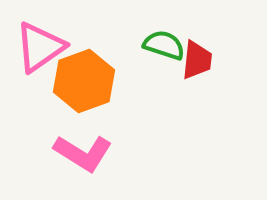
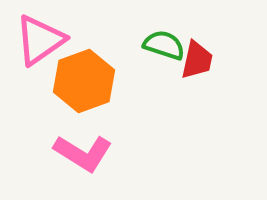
pink triangle: moved 7 px up
red trapezoid: rotated 6 degrees clockwise
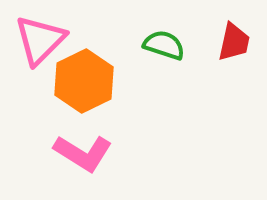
pink triangle: rotated 10 degrees counterclockwise
red trapezoid: moved 37 px right, 18 px up
orange hexagon: rotated 6 degrees counterclockwise
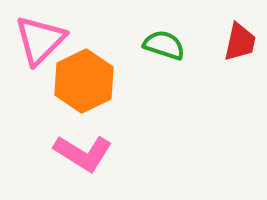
red trapezoid: moved 6 px right
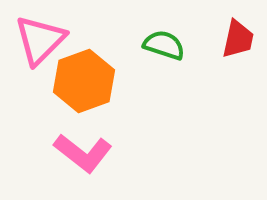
red trapezoid: moved 2 px left, 3 px up
orange hexagon: rotated 6 degrees clockwise
pink L-shape: rotated 6 degrees clockwise
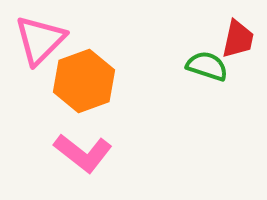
green semicircle: moved 43 px right, 21 px down
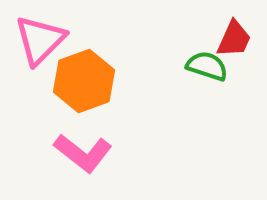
red trapezoid: moved 4 px left; rotated 12 degrees clockwise
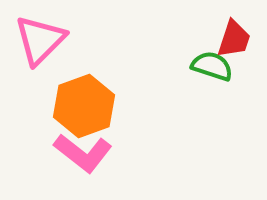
red trapezoid: rotated 6 degrees counterclockwise
green semicircle: moved 5 px right
orange hexagon: moved 25 px down
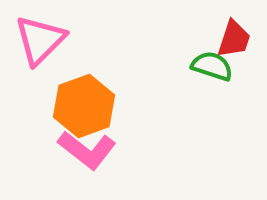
pink L-shape: moved 4 px right, 3 px up
